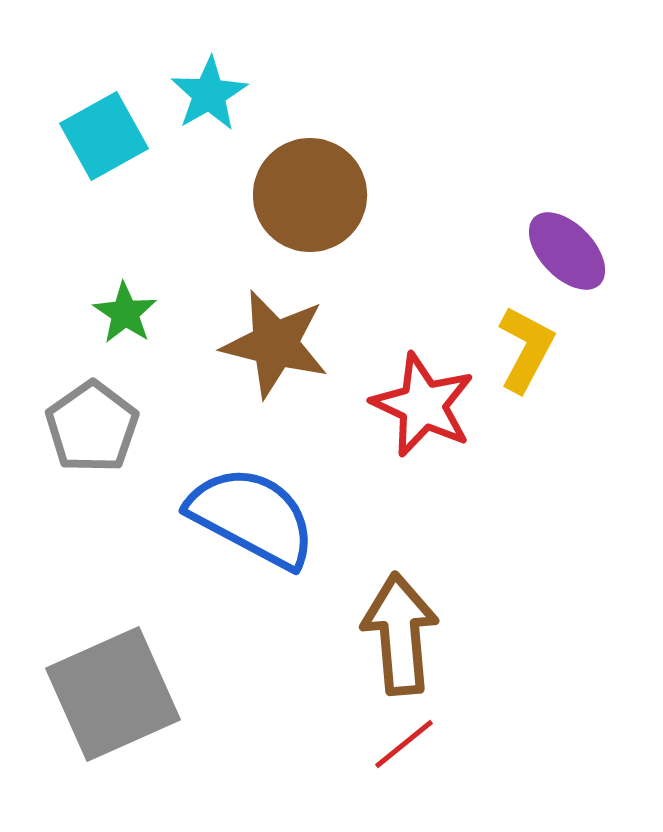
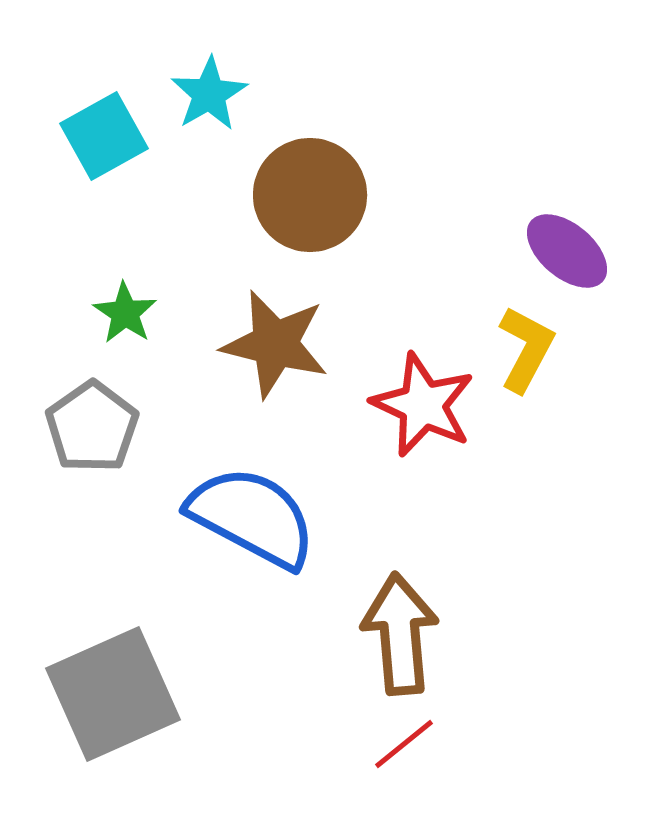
purple ellipse: rotated 6 degrees counterclockwise
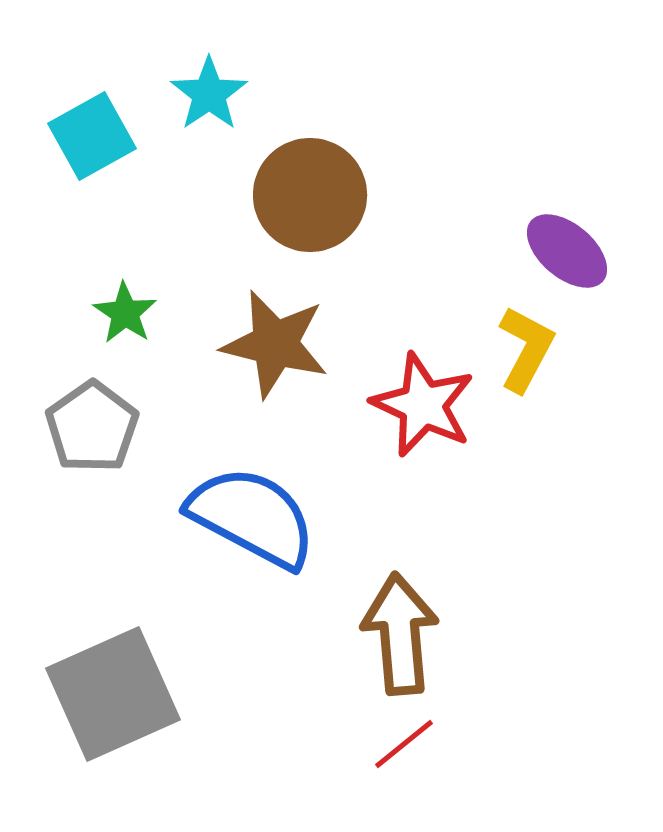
cyan star: rotated 4 degrees counterclockwise
cyan square: moved 12 px left
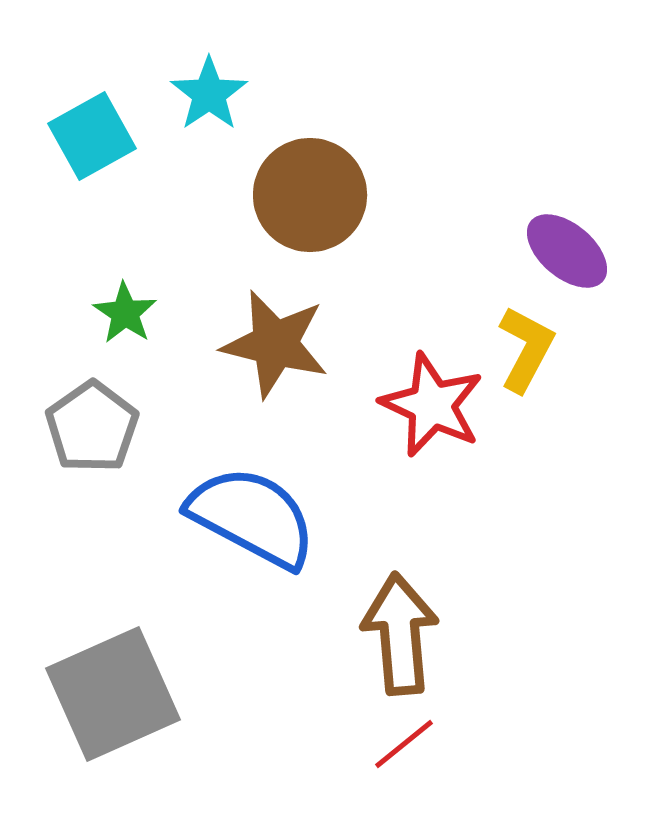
red star: moved 9 px right
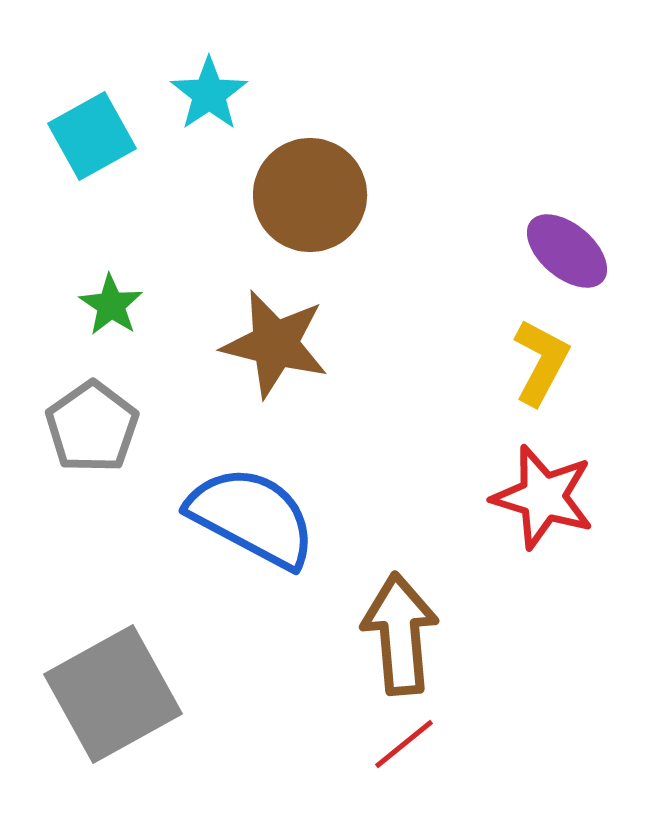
green star: moved 14 px left, 8 px up
yellow L-shape: moved 15 px right, 13 px down
red star: moved 111 px right, 92 px down; rotated 8 degrees counterclockwise
gray square: rotated 5 degrees counterclockwise
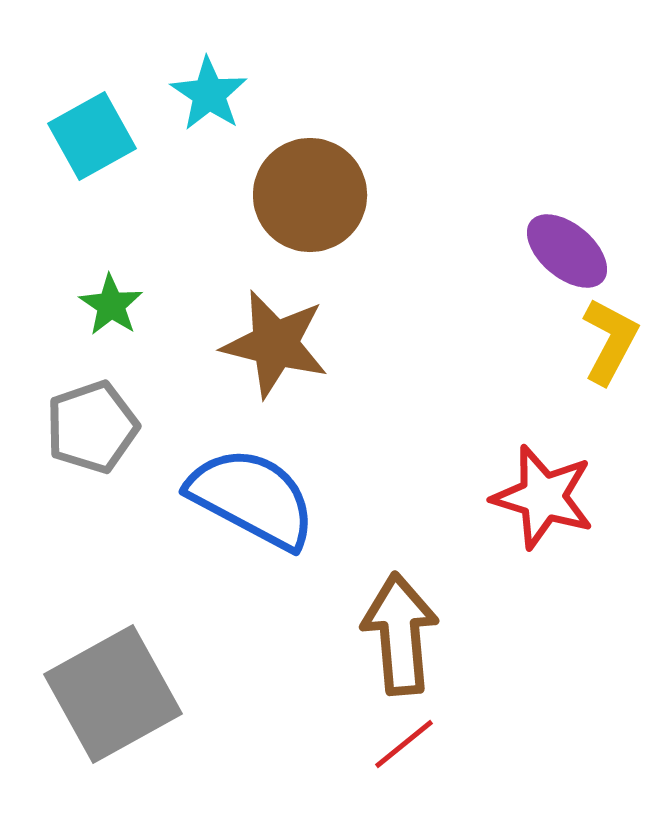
cyan star: rotated 4 degrees counterclockwise
yellow L-shape: moved 69 px right, 21 px up
gray pentagon: rotated 16 degrees clockwise
blue semicircle: moved 19 px up
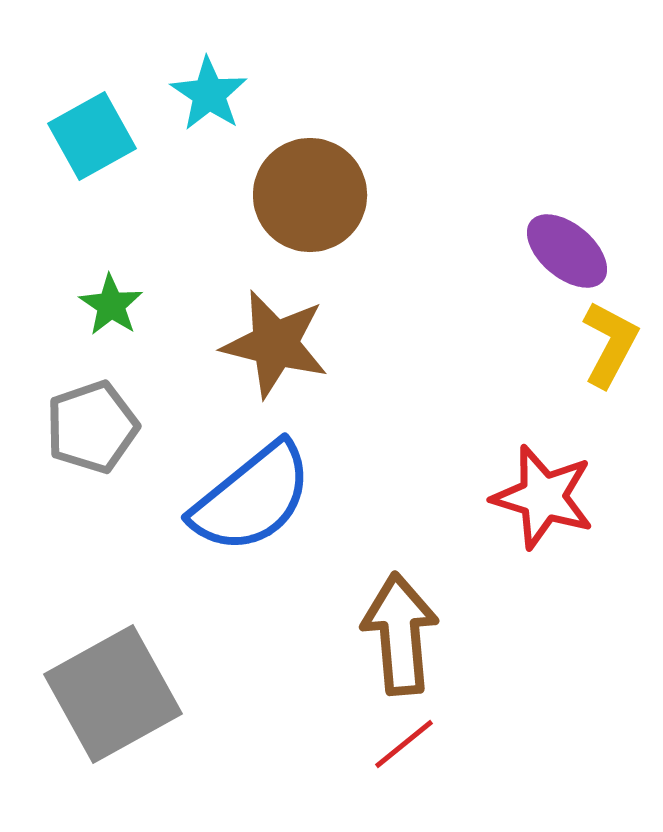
yellow L-shape: moved 3 px down
blue semicircle: rotated 113 degrees clockwise
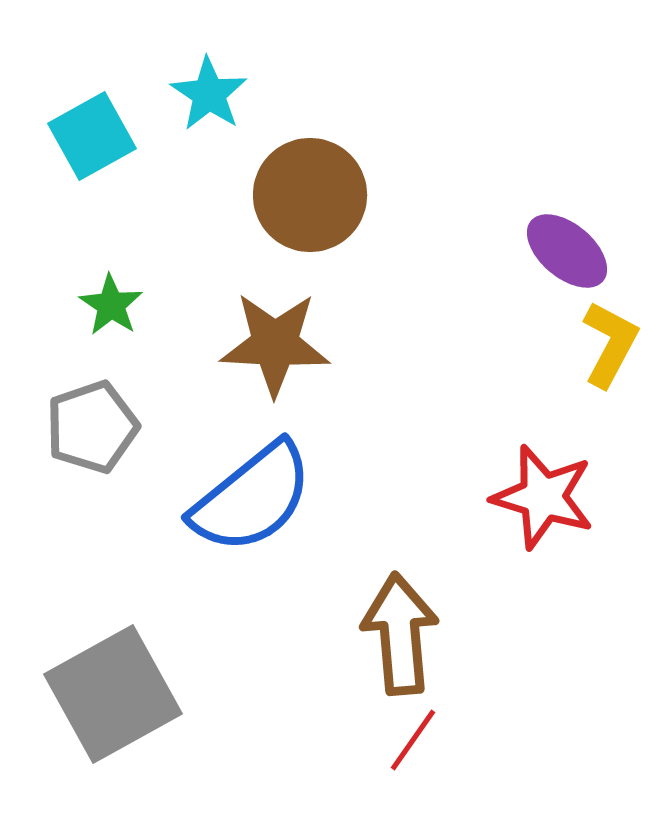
brown star: rotated 11 degrees counterclockwise
red line: moved 9 px right, 4 px up; rotated 16 degrees counterclockwise
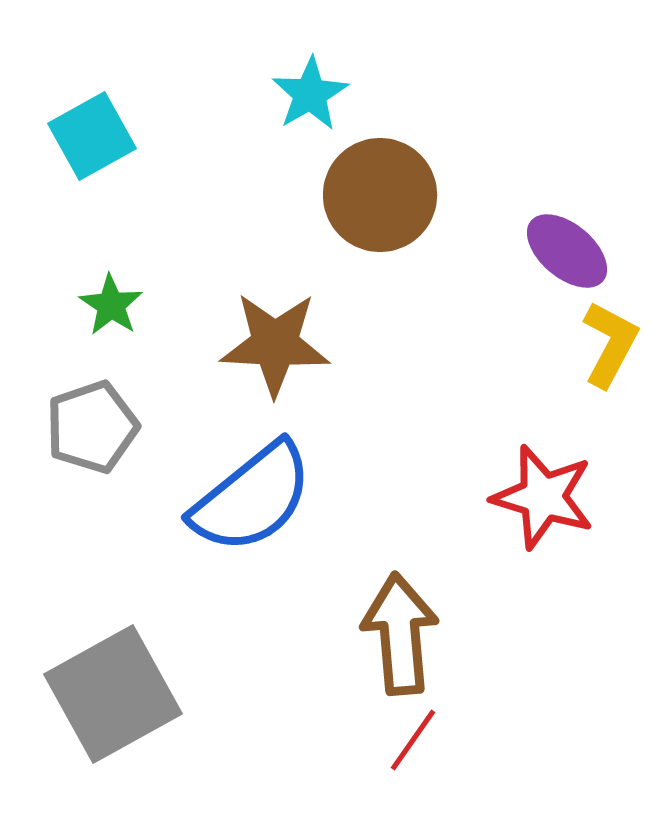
cyan star: moved 101 px right; rotated 8 degrees clockwise
brown circle: moved 70 px right
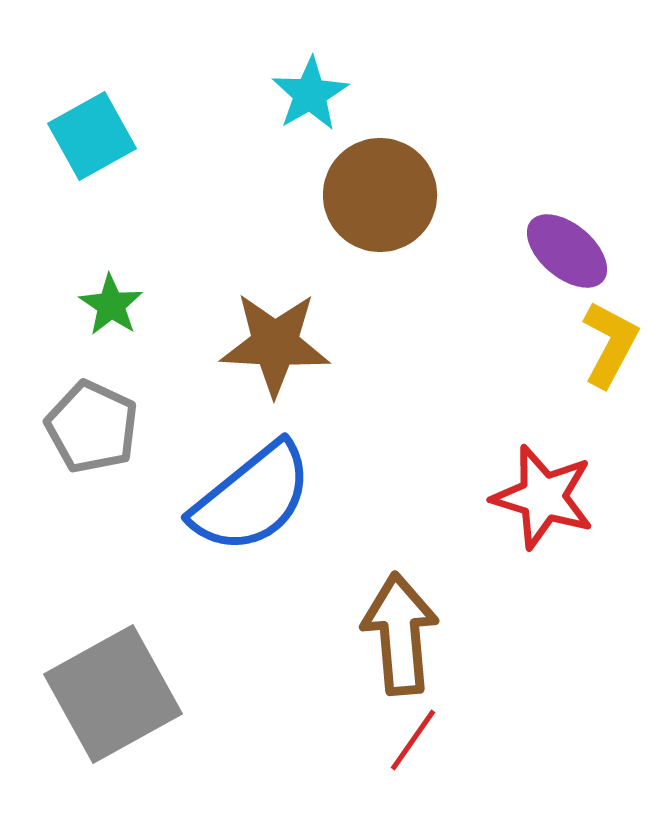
gray pentagon: rotated 28 degrees counterclockwise
